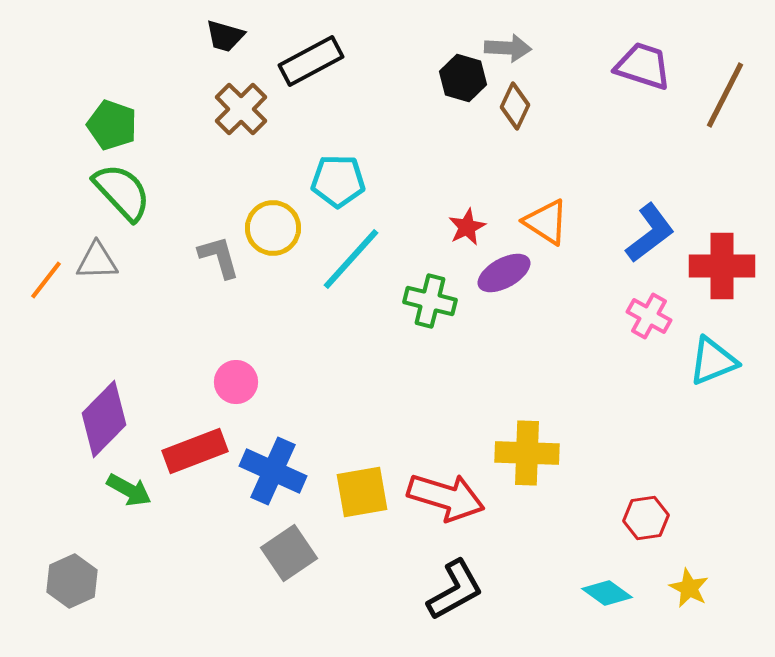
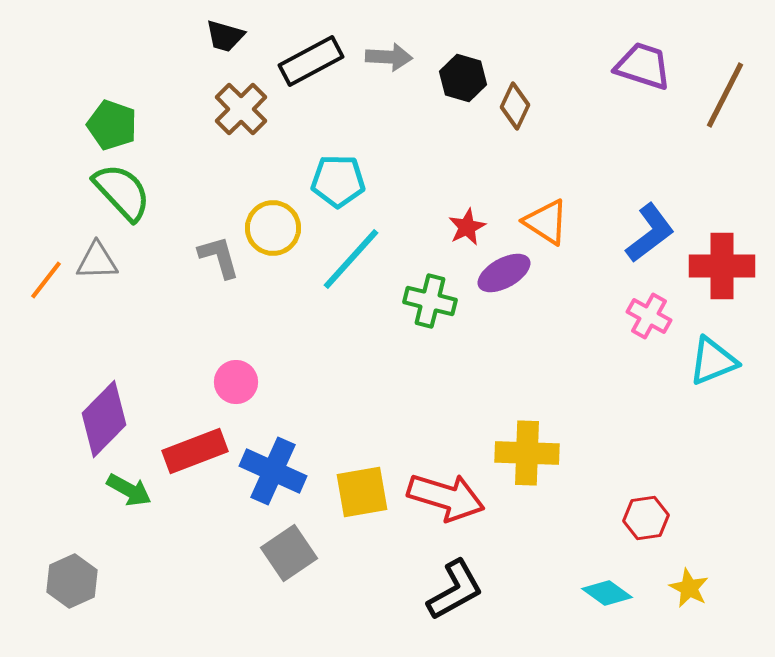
gray arrow: moved 119 px left, 9 px down
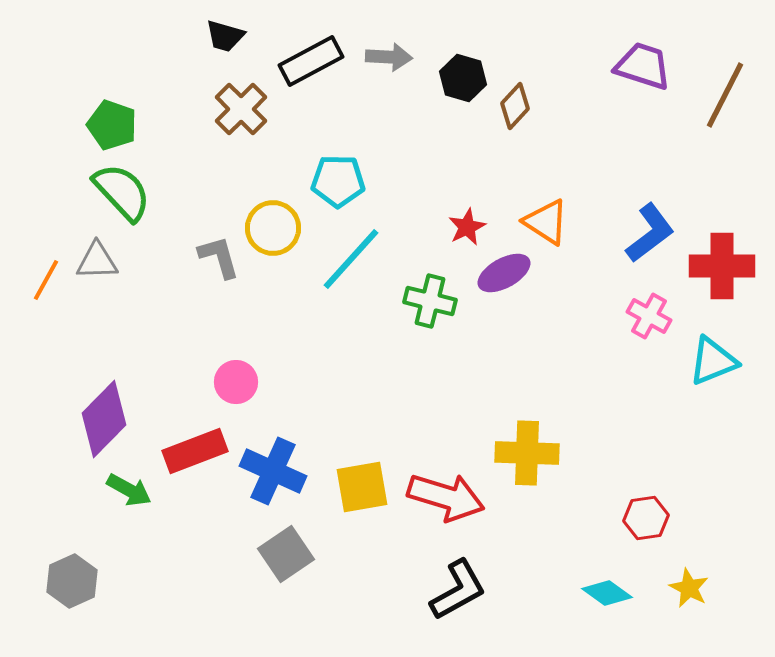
brown diamond: rotated 18 degrees clockwise
orange line: rotated 9 degrees counterclockwise
yellow square: moved 5 px up
gray square: moved 3 px left, 1 px down
black L-shape: moved 3 px right
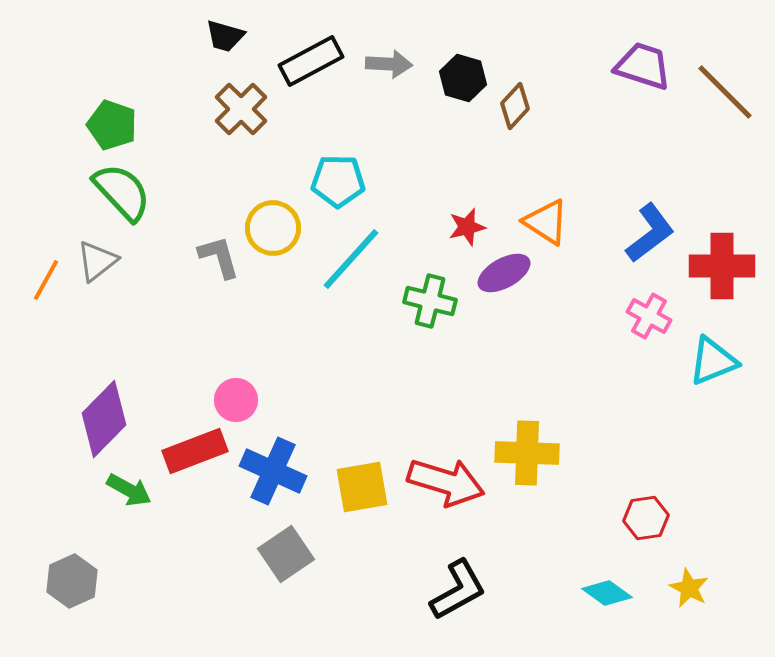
gray arrow: moved 7 px down
brown line: moved 3 px up; rotated 72 degrees counterclockwise
red star: rotated 12 degrees clockwise
gray triangle: rotated 36 degrees counterclockwise
pink circle: moved 18 px down
red arrow: moved 15 px up
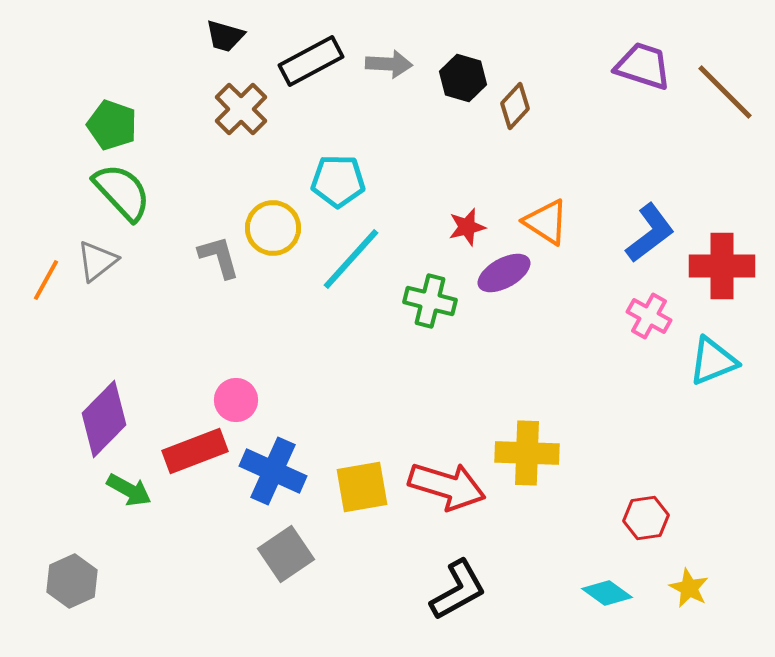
red arrow: moved 1 px right, 4 px down
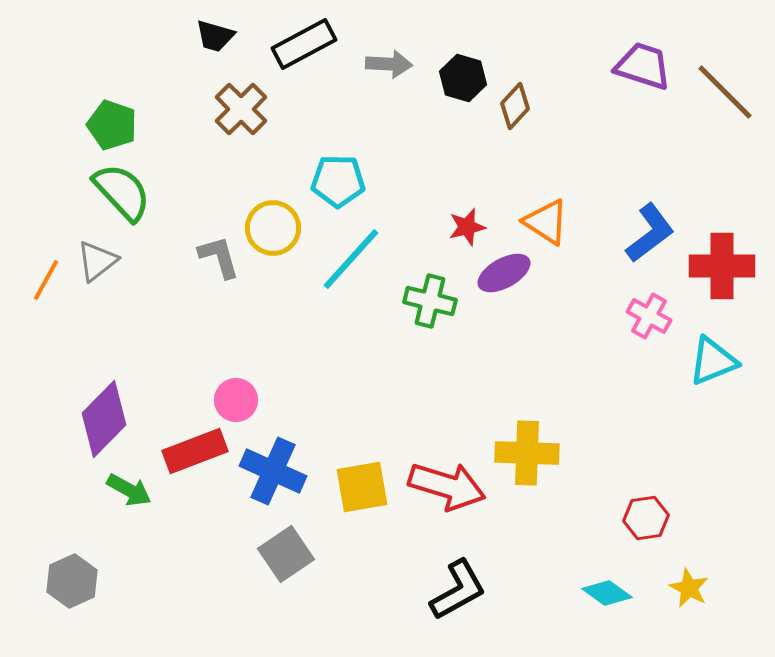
black trapezoid: moved 10 px left
black rectangle: moved 7 px left, 17 px up
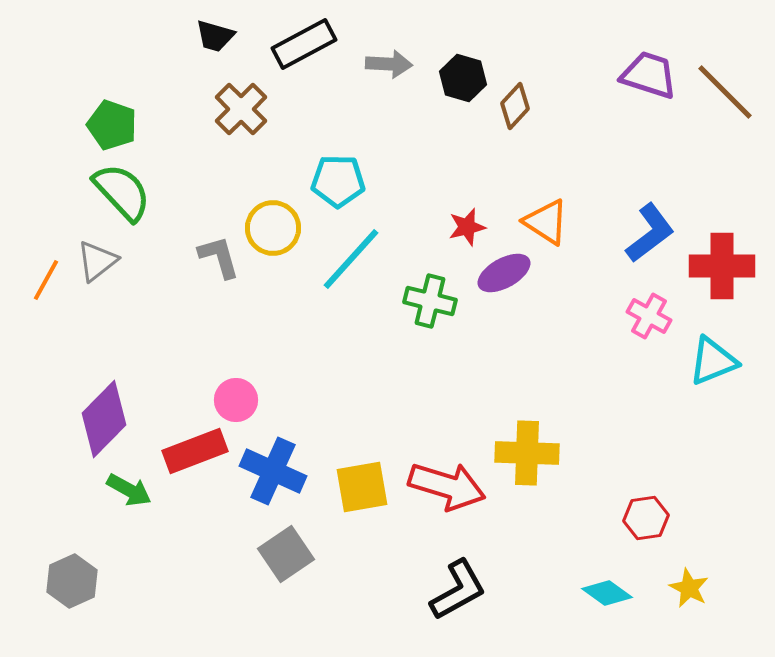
purple trapezoid: moved 6 px right, 9 px down
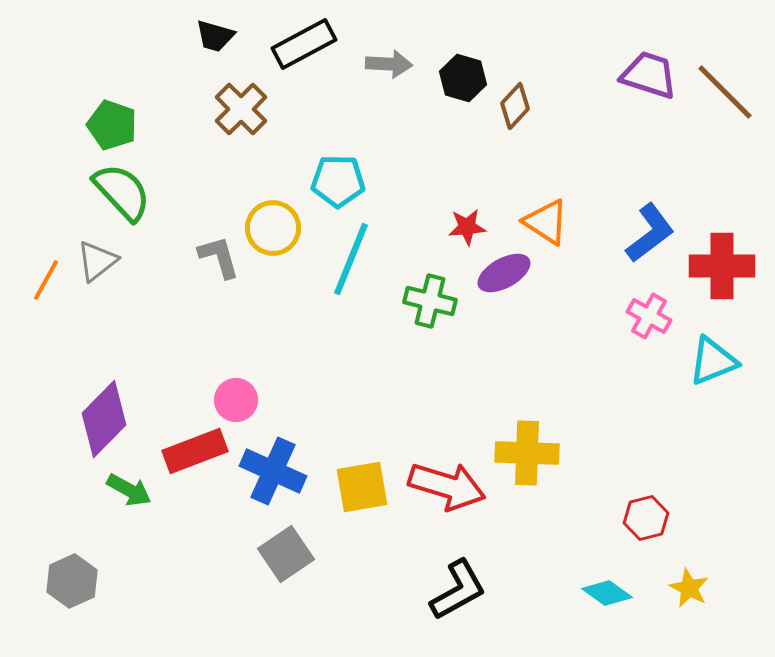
red star: rotated 9 degrees clockwise
cyan line: rotated 20 degrees counterclockwise
red hexagon: rotated 6 degrees counterclockwise
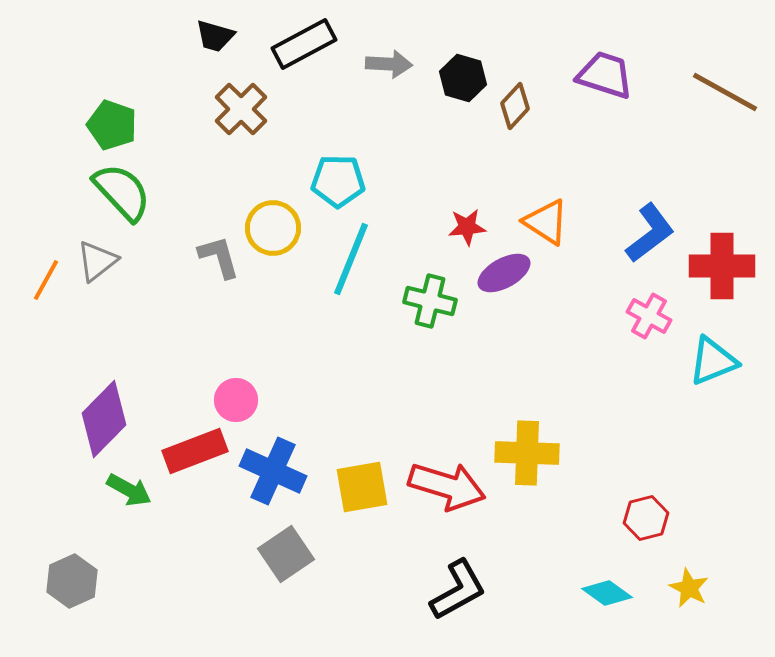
purple trapezoid: moved 44 px left
brown line: rotated 16 degrees counterclockwise
